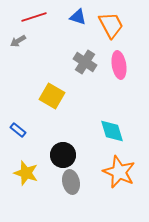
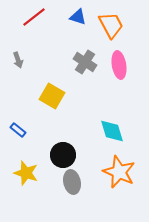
red line: rotated 20 degrees counterclockwise
gray arrow: moved 19 px down; rotated 77 degrees counterclockwise
gray ellipse: moved 1 px right
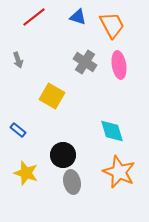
orange trapezoid: moved 1 px right
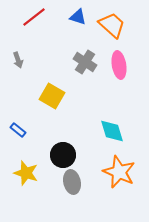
orange trapezoid: rotated 20 degrees counterclockwise
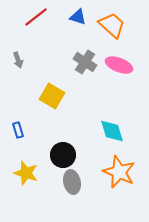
red line: moved 2 px right
pink ellipse: rotated 60 degrees counterclockwise
blue rectangle: rotated 35 degrees clockwise
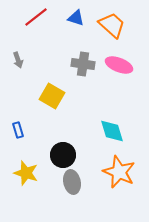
blue triangle: moved 2 px left, 1 px down
gray cross: moved 2 px left, 2 px down; rotated 25 degrees counterclockwise
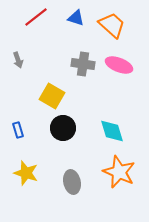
black circle: moved 27 px up
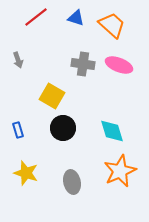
orange star: moved 1 px right, 1 px up; rotated 24 degrees clockwise
